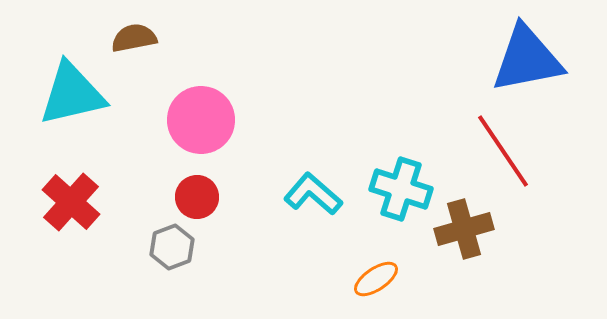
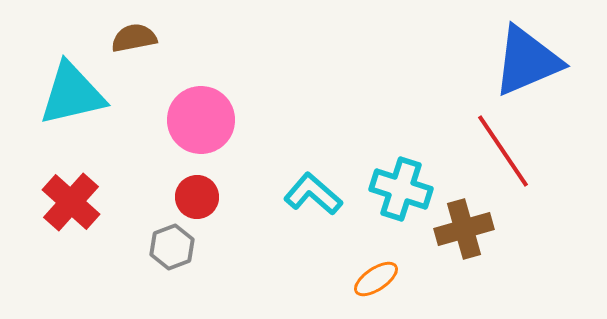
blue triangle: moved 2 px down; rotated 12 degrees counterclockwise
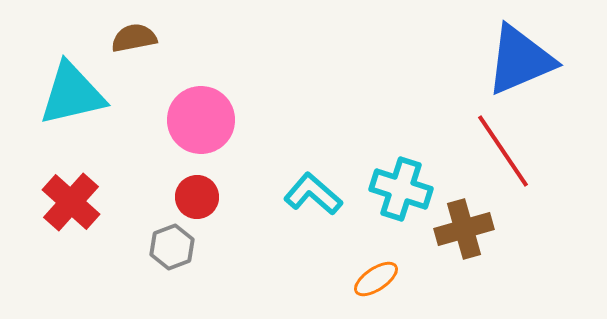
blue triangle: moved 7 px left, 1 px up
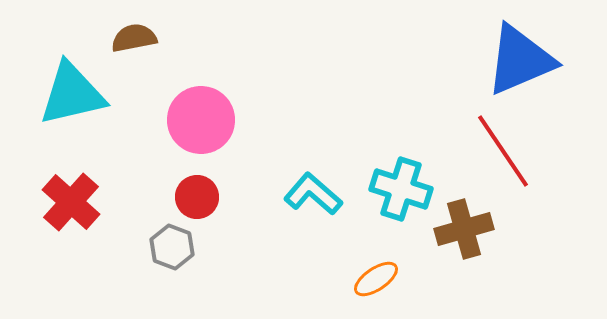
gray hexagon: rotated 18 degrees counterclockwise
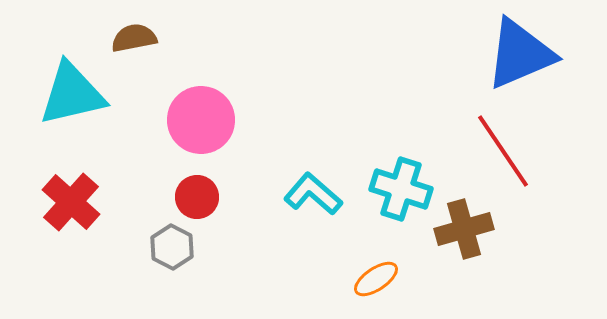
blue triangle: moved 6 px up
gray hexagon: rotated 6 degrees clockwise
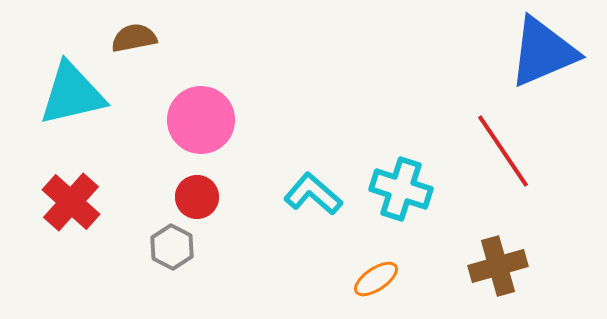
blue triangle: moved 23 px right, 2 px up
brown cross: moved 34 px right, 37 px down
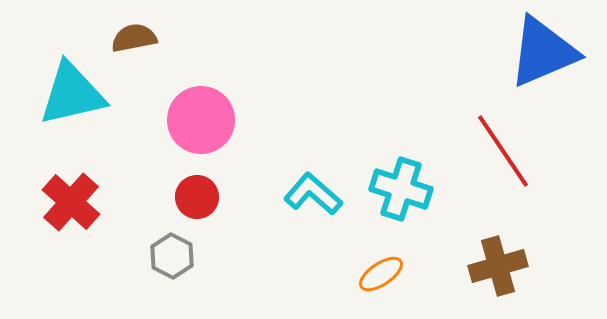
gray hexagon: moved 9 px down
orange ellipse: moved 5 px right, 5 px up
